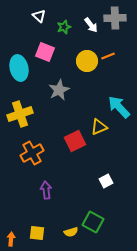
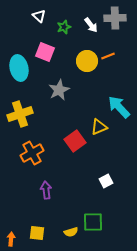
red square: rotated 10 degrees counterclockwise
green square: rotated 30 degrees counterclockwise
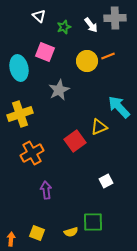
yellow square: rotated 14 degrees clockwise
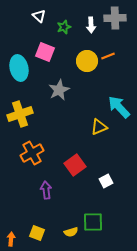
white arrow: rotated 35 degrees clockwise
red square: moved 24 px down
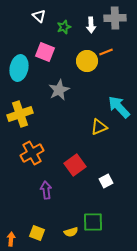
orange line: moved 2 px left, 4 px up
cyan ellipse: rotated 25 degrees clockwise
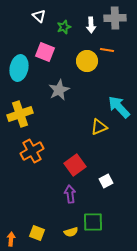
orange line: moved 1 px right, 2 px up; rotated 32 degrees clockwise
orange cross: moved 2 px up
purple arrow: moved 24 px right, 4 px down
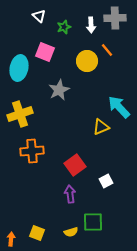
orange line: rotated 40 degrees clockwise
yellow triangle: moved 2 px right
orange cross: rotated 25 degrees clockwise
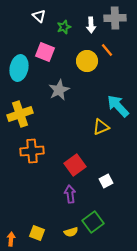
cyan arrow: moved 1 px left, 1 px up
green square: rotated 35 degrees counterclockwise
